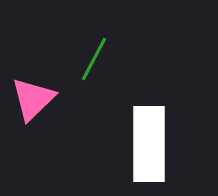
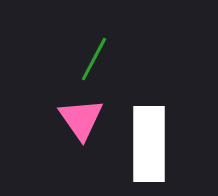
pink triangle: moved 48 px right, 20 px down; rotated 21 degrees counterclockwise
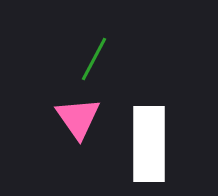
pink triangle: moved 3 px left, 1 px up
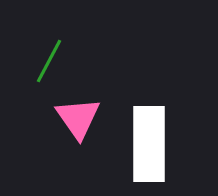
green line: moved 45 px left, 2 px down
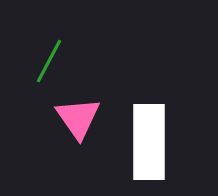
white rectangle: moved 2 px up
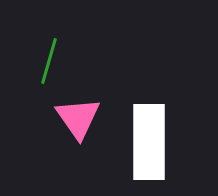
green line: rotated 12 degrees counterclockwise
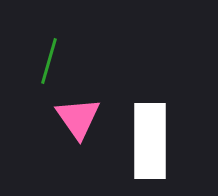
white rectangle: moved 1 px right, 1 px up
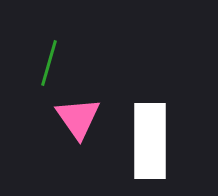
green line: moved 2 px down
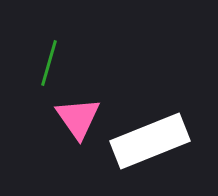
white rectangle: rotated 68 degrees clockwise
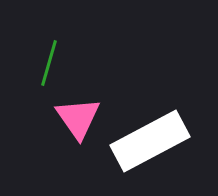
white rectangle: rotated 6 degrees counterclockwise
